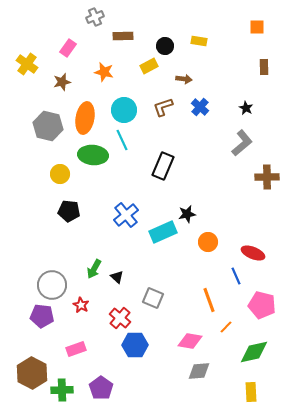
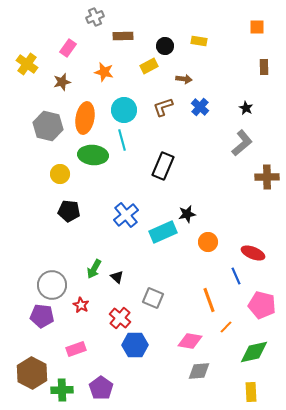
cyan line at (122, 140): rotated 10 degrees clockwise
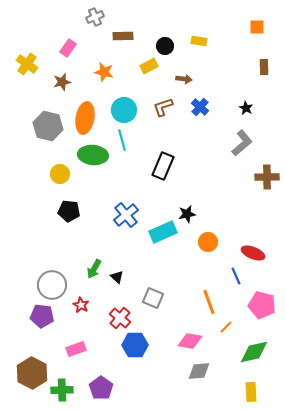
orange line at (209, 300): moved 2 px down
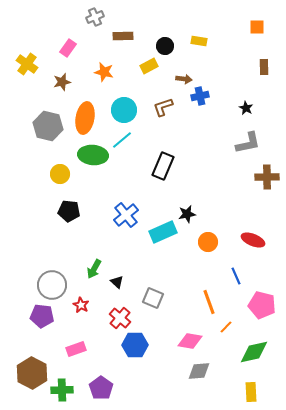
blue cross at (200, 107): moved 11 px up; rotated 36 degrees clockwise
cyan line at (122, 140): rotated 65 degrees clockwise
gray L-shape at (242, 143): moved 6 px right; rotated 28 degrees clockwise
red ellipse at (253, 253): moved 13 px up
black triangle at (117, 277): moved 5 px down
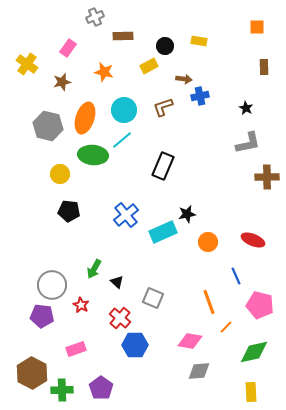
orange ellipse at (85, 118): rotated 8 degrees clockwise
pink pentagon at (262, 305): moved 2 px left
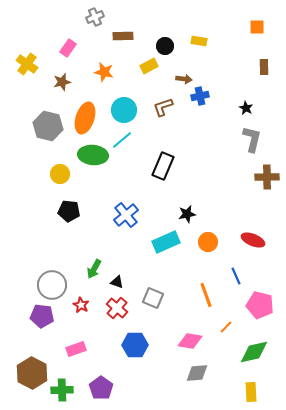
gray L-shape at (248, 143): moved 4 px right, 4 px up; rotated 64 degrees counterclockwise
cyan rectangle at (163, 232): moved 3 px right, 10 px down
black triangle at (117, 282): rotated 24 degrees counterclockwise
orange line at (209, 302): moved 3 px left, 7 px up
red cross at (120, 318): moved 3 px left, 10 px up
gray diamond at (199, 371): moved 2 px left, 2 px down
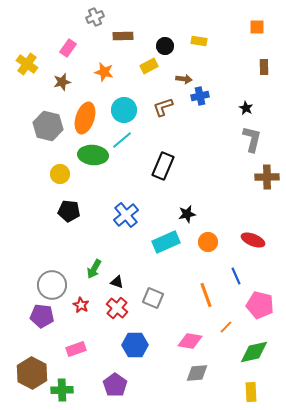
purple pentagon at (101, 388): moved 14 px right, 3 px up
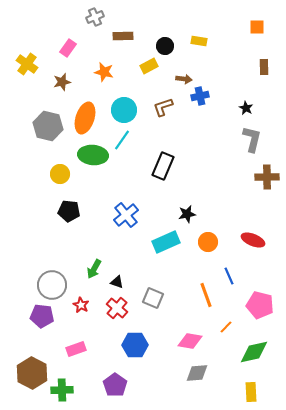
cyan line at (122, 140): rotated 15 degrees counterclockwise
blue line at (236, 276): moved 7 px left
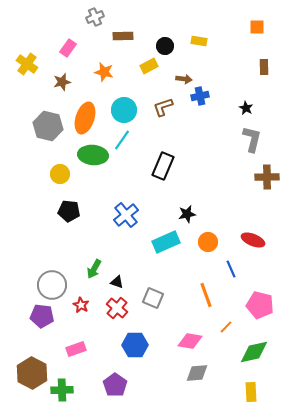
blue line at (229, 276): moved 2 px right, 7 px up
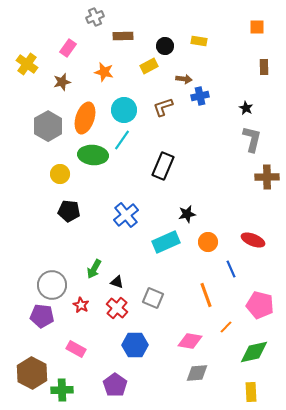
gray hexagon at (48, 126): rotated 16 degrees clockwise
pink rectangle at (76, 349): rotated 48 degrees clockwise
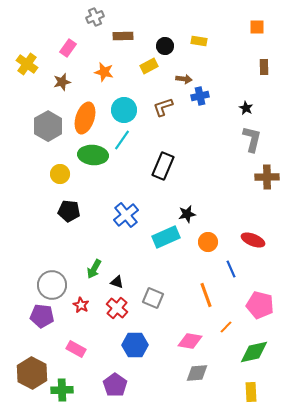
cyan rectangle at (166, 242): moved 5 px up
